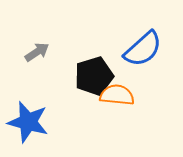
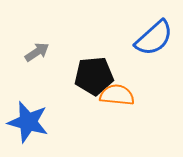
blue semicircle: moved 11 px right, 11 px up
black pentagon: rotated 12 degrees clockwise
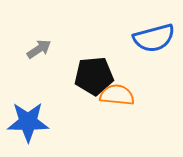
blue semicircle: rotated 27 degrees clockwise
gray arrow: moved 2 px right, 3 px up
blue star: rotated 15 degrees counterclockwise
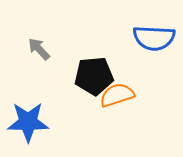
blue semicircle: rotated 18 degrees clockwise
gray arrow: rotated 100 degrees counterclockwise
orange semicircle: rotated 24 degrees counterclockwise
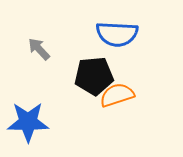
blue semicircle: moved 37 px left, 4 px up
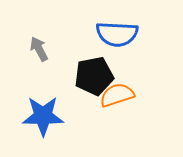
gray arrow: rotated 15 degrees clockwise
black pentagon: rotated 6 degrees counterclockwise
blue star: moved 15 px right, 6 px up
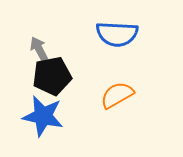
black pentagon: moved 42 px left
orange semicircle: rotated 12 degrees counterclockwise
blue star: rotated 12 degrees clockwise
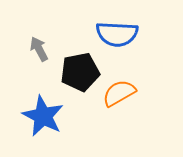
black pentagon: moved 28 px right, 4 px up
orange semicircle: moved 2 px right, 2 px up
blue star: rotated 15 degrees clockwise
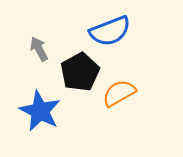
blue semicircle: moved 7 px left, 3 px up; rotated 24 degrees counterclockwise
black pentagon: rotated 18 degrees counterclockwise
blue star: moved 3 px left, 5 px up
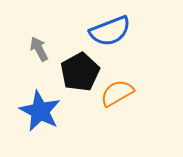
orange semicircle: moved 2 px left
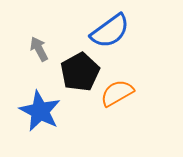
blue semicircle: rotated 15 degrees counterclockwise
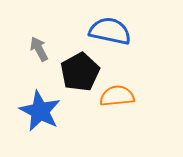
blue semicircle: rotated 132 degrees counterclockwise
orange semicircle: moved 3 px down; rotated 24 degrees clockwise
